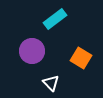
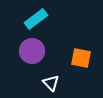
cyan rectangle: moved 19 px left
orange square: rotated 20 degrees counterclockwise
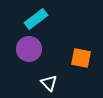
purple circle: moved 3 px left, 2 px up
white triangle: moved 2 px left
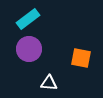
cyan rectangle: moved 8 px left
white triangle: rotated 42 degrees counterclockwise
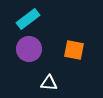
orange square: moved 7 px left, 8 px up
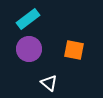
white triangle: rotated 36 degrees clockwise
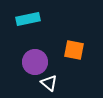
cyan rectangle: rotated 25 degrees clockwise
purple circle: moved 6 px right, 13 px down
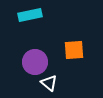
cyan rectangle: moved 2 px right, 4 px up
orange square: rotated 15 degrees counterclockwise
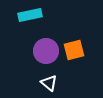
orange square: rotated 10 degrees counterclockwise
purple circle: moved 11 px right, 11 px up
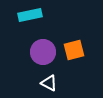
purple circle: moved 3 px left, 1 px down
white triangle: rotated 12 degrees counterclockwise
